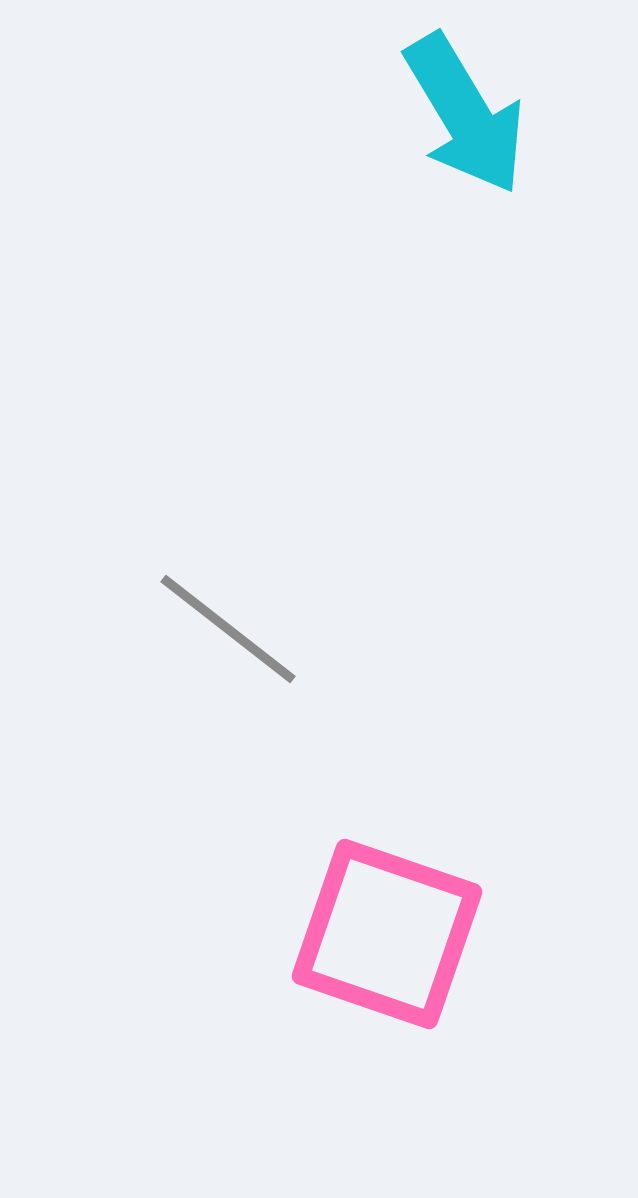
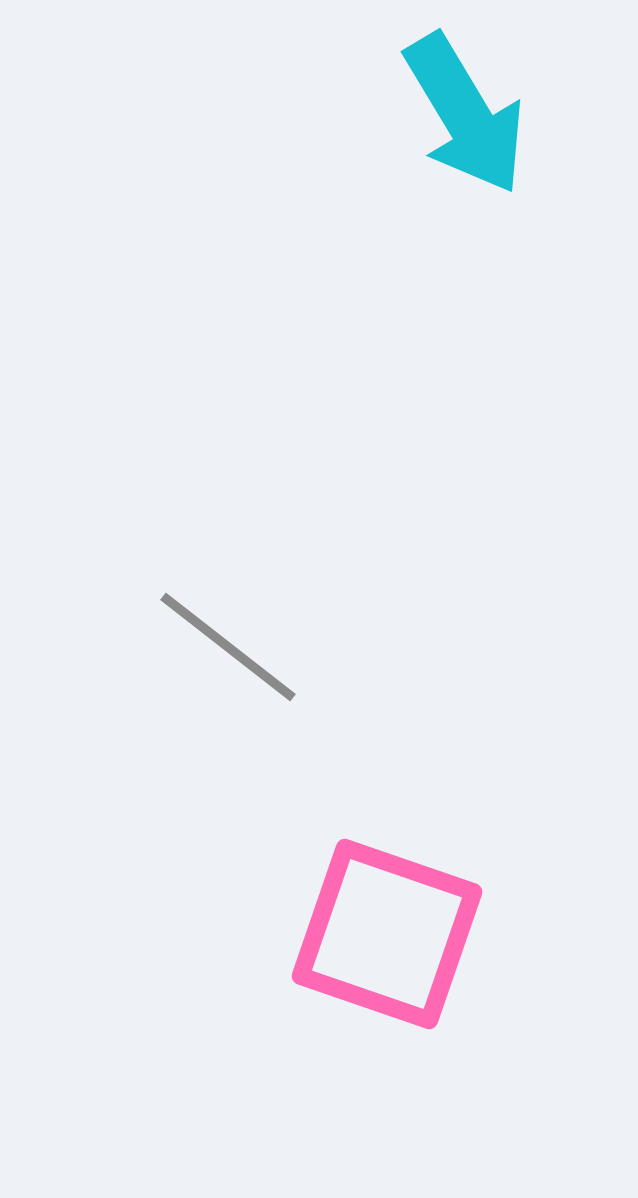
gray line: moved 18 px down
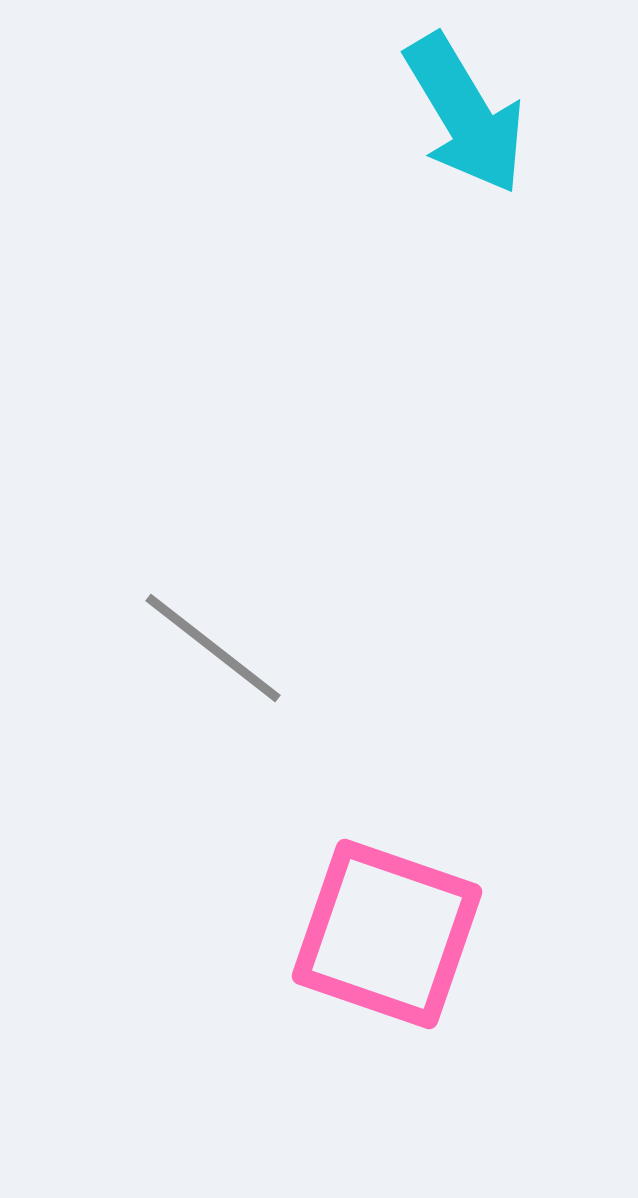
gray line: moved 15 px left, 1 px down
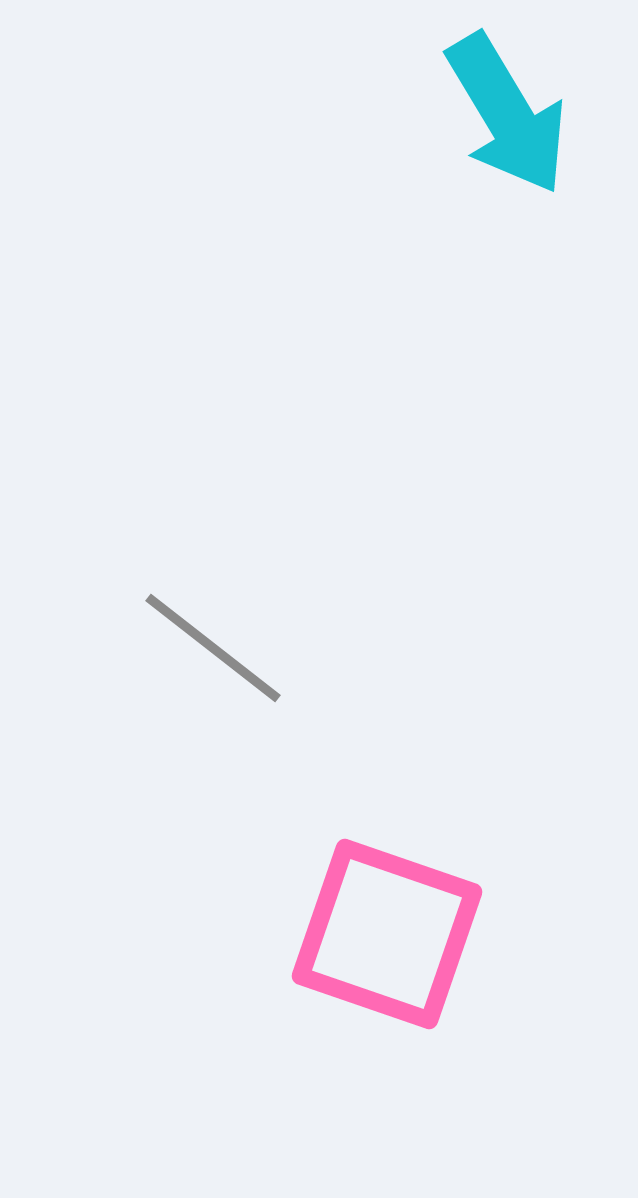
cyan arrow: moved 42 px right
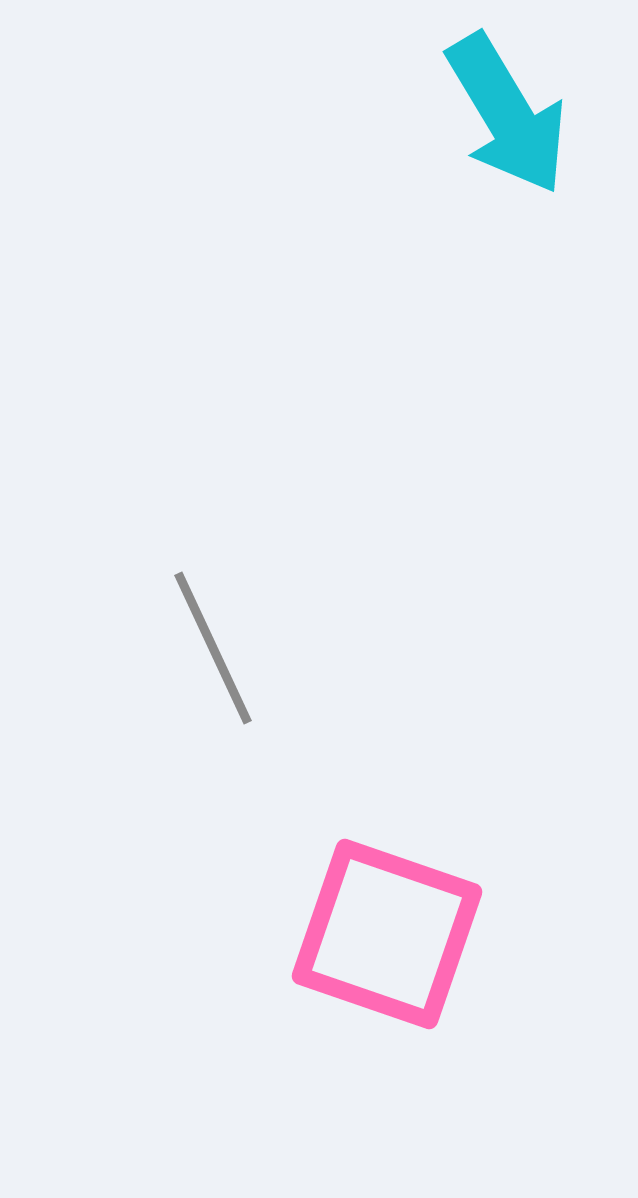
gray line: rotated 27 degrees clockwise
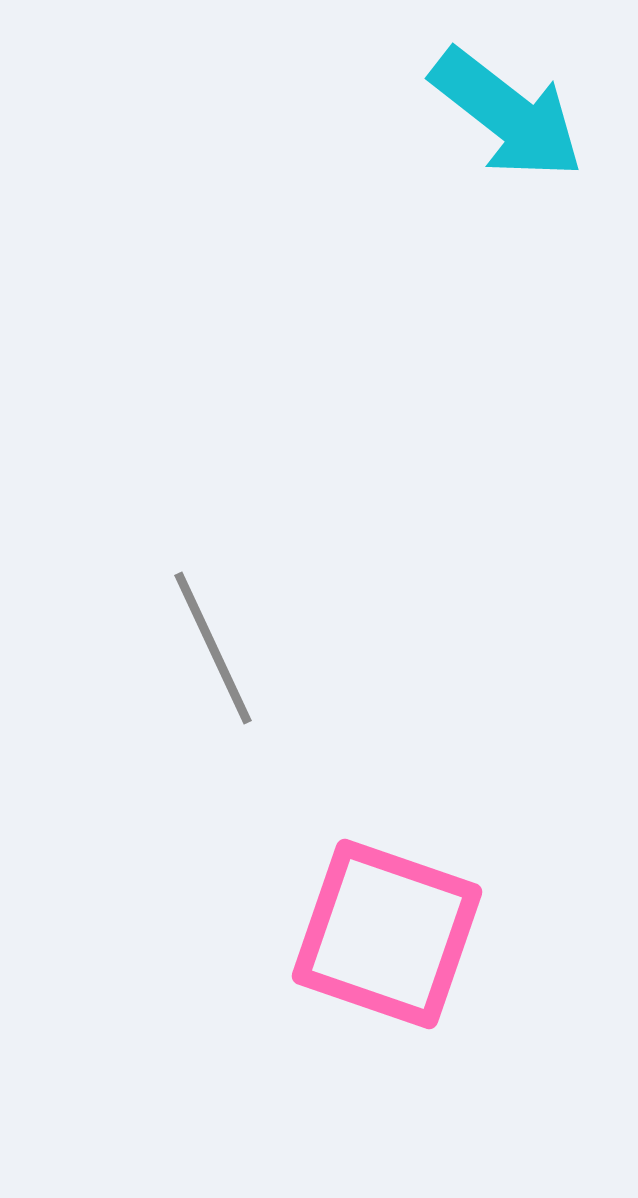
cyan arrow: rotated 21 degrees counterclockwise
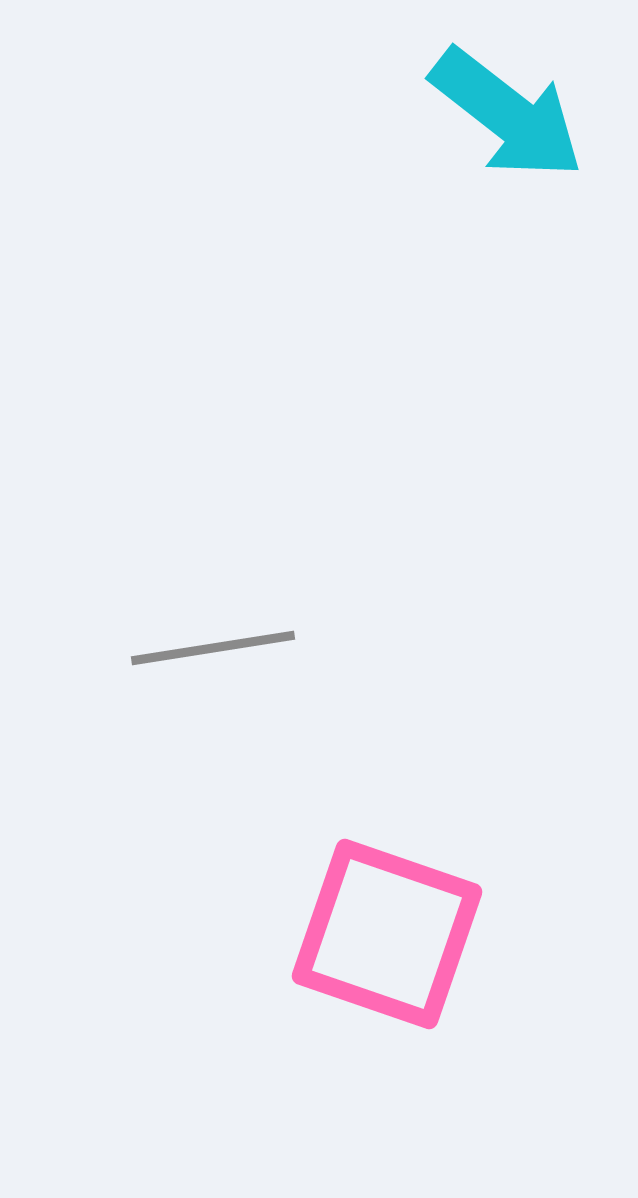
gray line: rotated 74 degrees counterclockwise
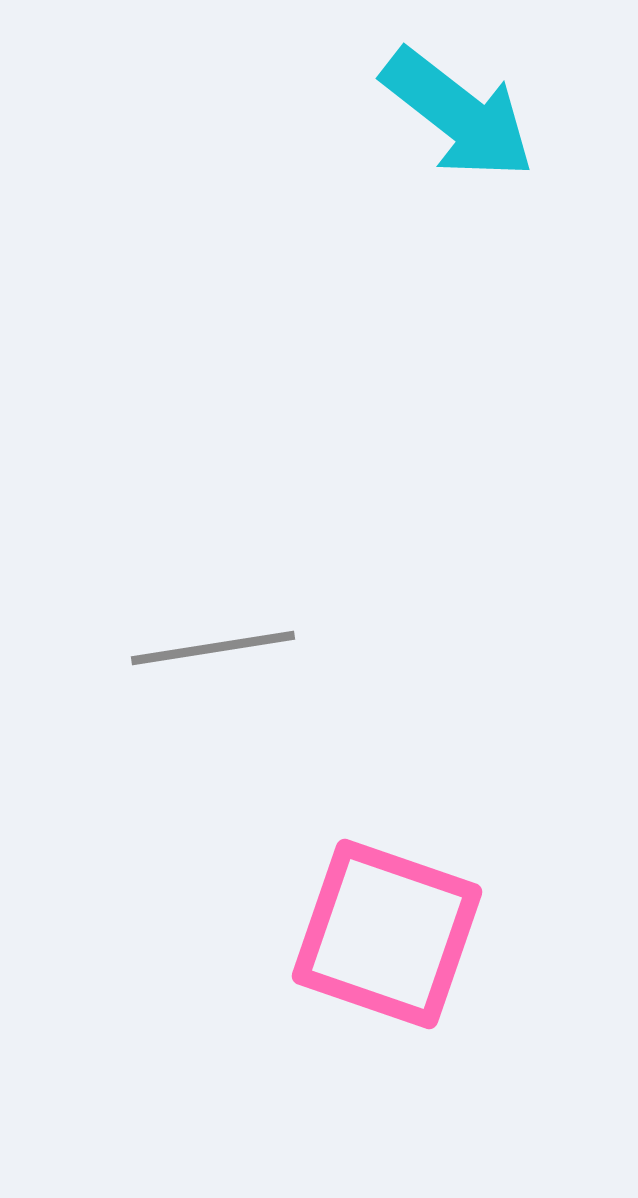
cyan arrow: moved 49 px left
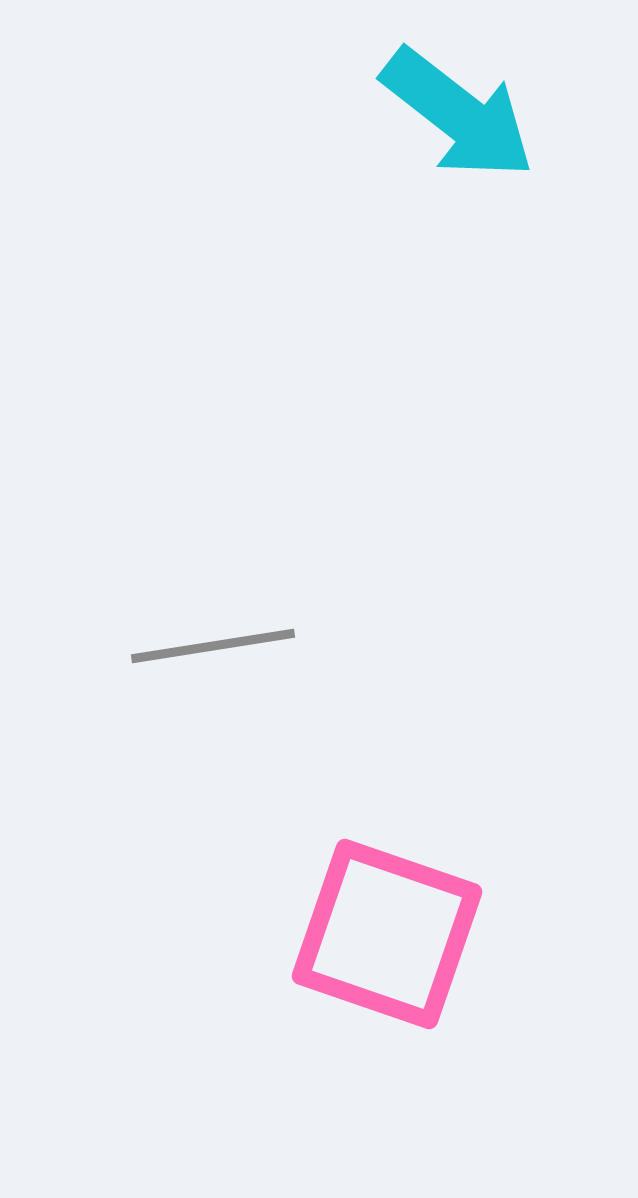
gray line: moved 2 px up
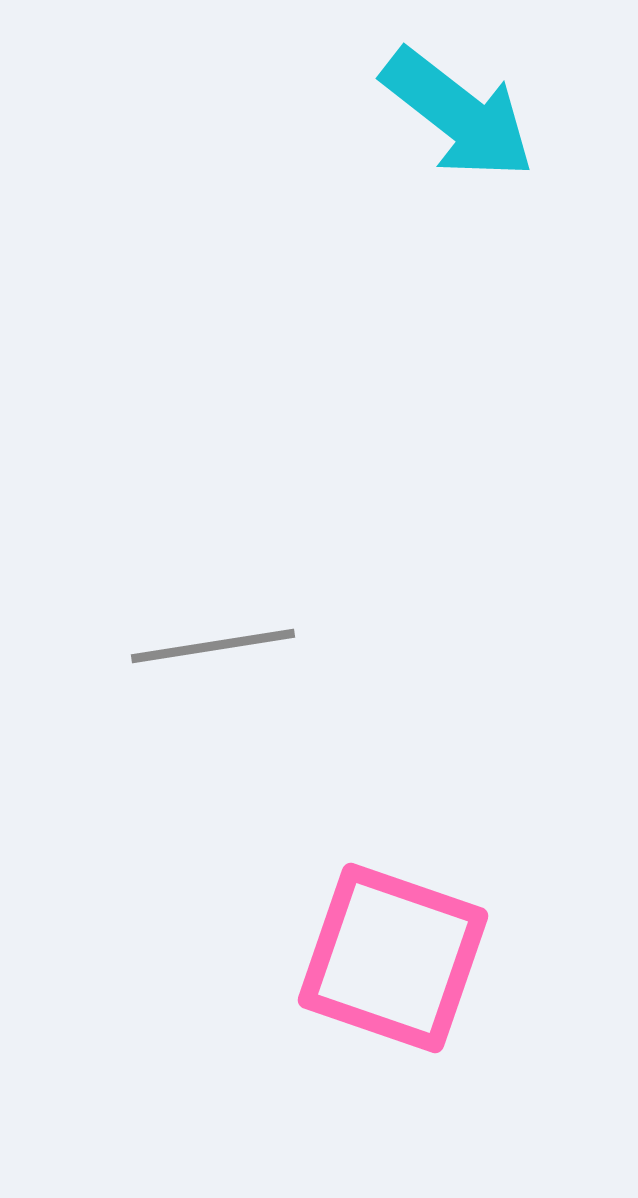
pink square: moved 6 px right, 24 px down
